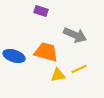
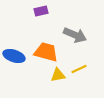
purple rectangle: rotated 32 degrees counterclockwise
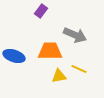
purple rectangle: rotated 40 degrees counterclockwise
orange trapezoid: moved 4 px right, 1 px up; rotated 15 degrees counterclockwise
yellow line: rotated 49 degrees clockwise
yellow triangle: moved 1 px right, 1 px down
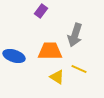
gray arrow: rotated 85 degrees clockwise
yellow triangle: moved 2 px left, 1 px down; rotated 42 degrees clockwise
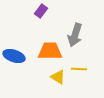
yellow line: rotated 21 degrees counterclockwise
yellow triangle: moved 1 px right
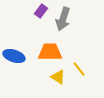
gray arrow: moved 12 px left, 16 px up
orange trapezoid: moved 1 px down
yellow line: rotated 49 degrees clockwise
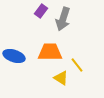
yellow line: moved 2 px left, 4 px up
yellow triangle: moved 3 px right, 1 px down
